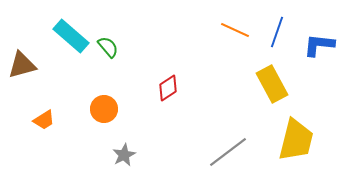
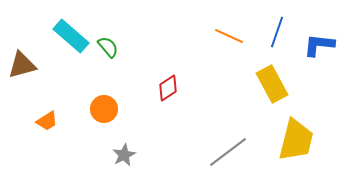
orange line: moved 6 px left, 6 px down
orange trapezoid: moved 3 px right, 1 px down
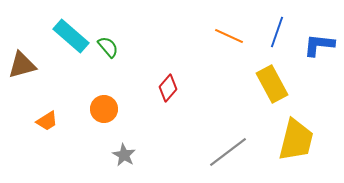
red diamond: rotated 16 degrees counterclockwise
gray star: rotated 15 degrees counterclockwise
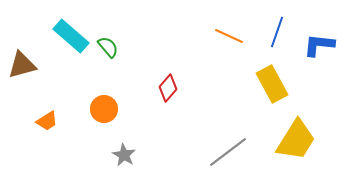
yellow trapezoid: rotated 18 degrees clockwise
